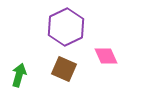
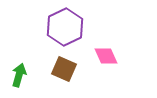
purple hexagon: moved 1 px left
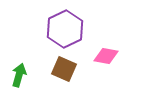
purple hexagon: moved 2 px down
pink diamond: rotated 55 degrees counterclockwise
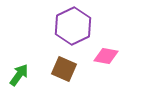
purple hexagon: moved 8 px right, 3 px up
green arrow: rotated 20 degrees clockwise
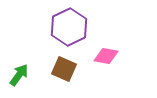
purple hexagon: moved 4 px left, 1 px down
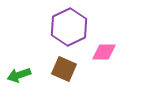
pink diamond: moved 2 px left, 4 px up; rotated 10 degrees counterclockwise
green arrow: rotated 145 degrees counterclockwise
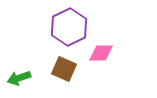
pink diamond: moved 3 px left, 1 px down
green arrow: moved 3 px down
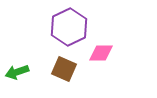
green arrow: moved 2 px left, 6 px up
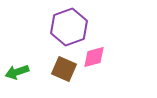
purple hexagon: rotated 6 degrees clockwise
pink diamond: moved 7 px left, 4 px down; rotated 15 degrees counterclockwise
